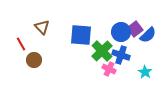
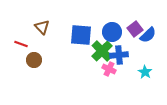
blue circle: moved 9 px left
red line: rotated 40 degrees counterclockwise
blue cross: moved 2 px left; rotated 24 degrees counterclockwise
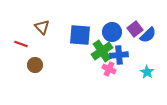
blue square: moved 1 px left
green cross: rotated 10 degrees clockwise
brown circle: moved 1 px right, 5 px down
cyan star: moved 2 px right
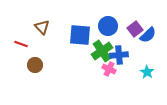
blue circle: moved 4 px left, 6 px up
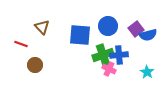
purple square: moved 1 px right
blue semicircle: rotated 30 degrees clockwise
green cross: moved 1 px right, 4 px down; rotated 15 degrees clockwise
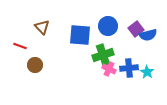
red line: moved 1 px left, 2 px down
blue cross: moved 10 px right, 13 px down
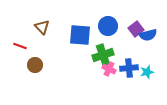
cyan star: rotated 24 degrees clockwise
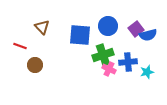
blue cross: moved 1 px left, 6 px up
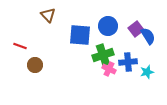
brown triangle: moved 6 px right, 12 px up
blue semicircle: moved 1 px down; rotated 108 degrees counterclockwise
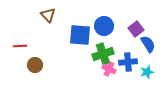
blue circle: moved 4 px left
blue semicircle: moved 8 px down
red line: rotated 24 degrees counterclockwise
green cross: moved 1 px up
